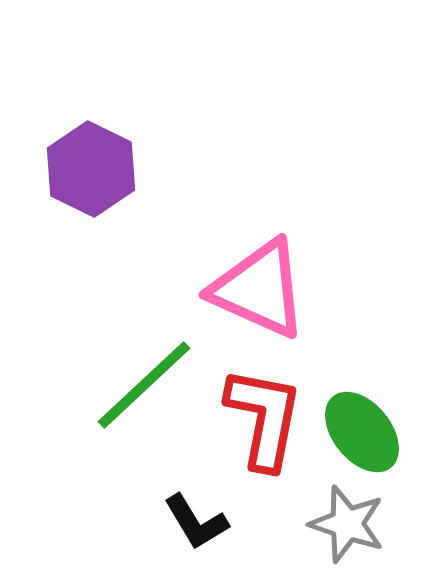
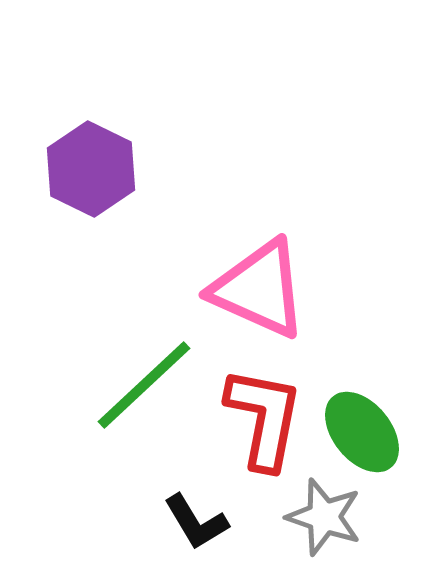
gray star: moved 23 px left, 7 px up
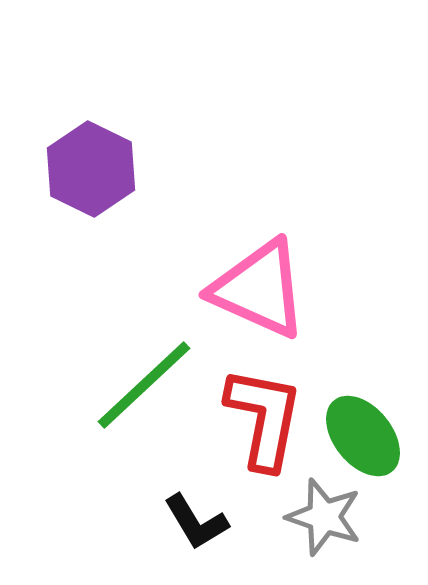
green ellipse: moved 1 px right, 4 px down
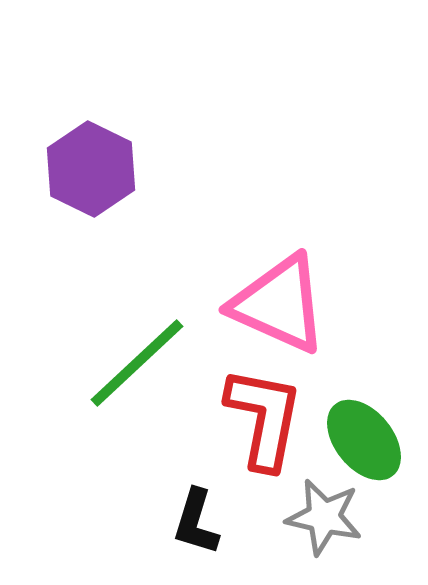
pink triangle: moved 20 px right, 15 px down
green line: moved 7 px left, 22 px up
green ellipse: moved 1 px right, 4 px down
gray star: rotated 6 degrees counterclockwise
black L-shape: rotated 48 degrees clockwise
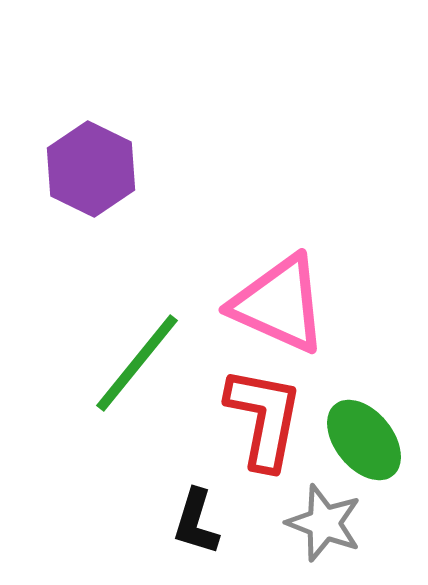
green line: rotated 8 degrees counterclockwise
gray star: moved 6 px down; rotated 8 degrees clockwise
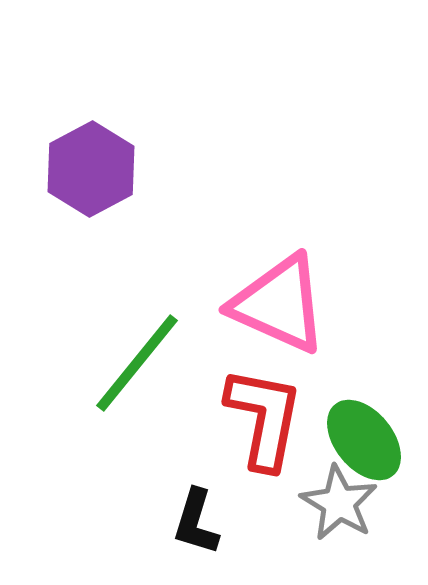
purple hexagon: rotated 6 degrees clockwise
gray star: moved 15 px right, 20 px up; rotated 10 degrees clockwise
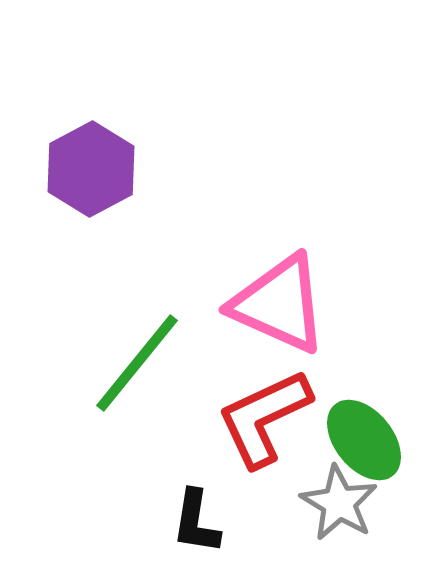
red L-shape: rotated 126 degrees counterclockwise
black L-shape: rotated 8 degrees counterclockwise
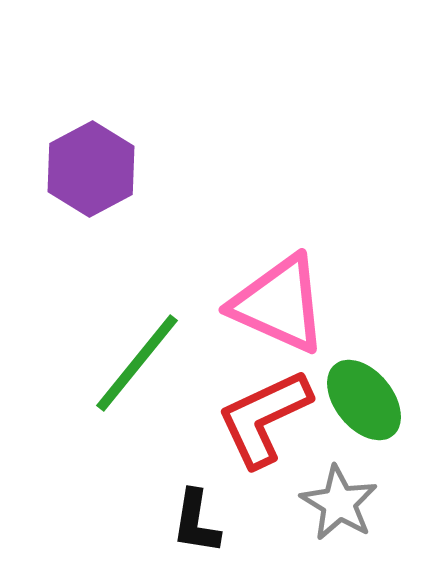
green ellipse: moved 40 px up
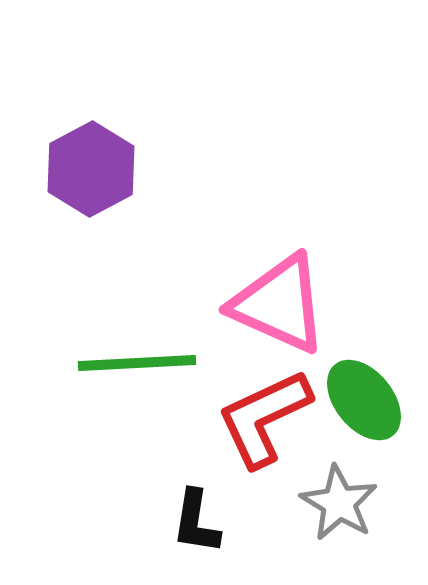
green line: rotated 48 degrees clockwise
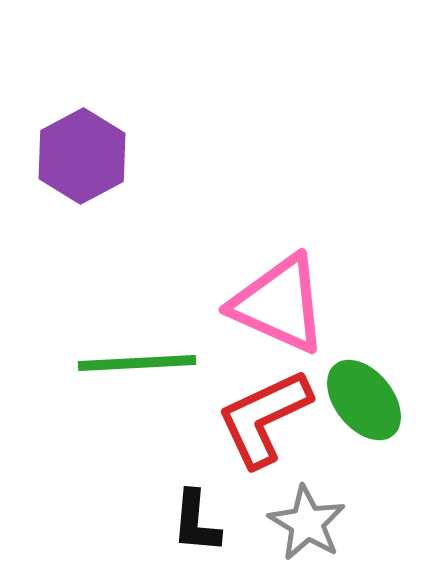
purple hexagon: moved 9 px left, 13 px up
gray star: moved 32 px left, 20 px down
black L-shape: rotated 4 degrees counterclockwise
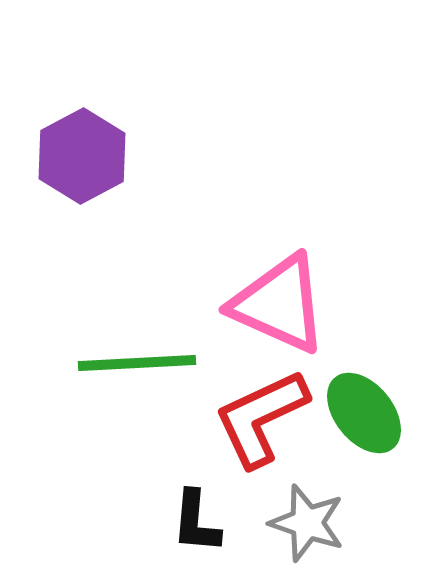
green ellipse: moved 13 px down
red L-shape: moved 3 px left
gray star: rotated 12 degrees counterclockwise
